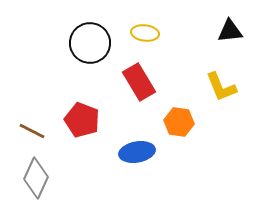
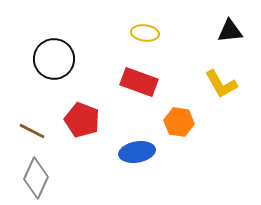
black circle: moved 36 px left, 16 px down
red rectangle: rotated 39 degrees counterclockwise
yellow L-shape: moved 3 px up; rotated 8 degrees counterclockwise
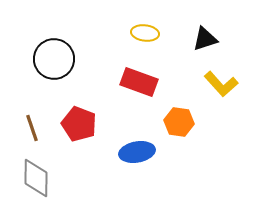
black triangle: moved 25 px left, 8 px down; rotated 12 degrees counterclockwise
yellow L-shape: rotated 12 degrees counterclockwise
red pentagon: moved 3 px left, 4 px down
brown line: moved 3 px up; rotated 44 degrees clockwise
gray diamond: rotated 24 degrees counterclockwise
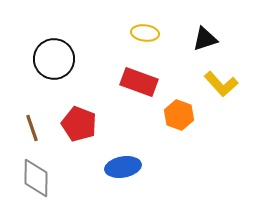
orange hexagon: moved 7 px up; rotated 12 degrees clockwise
blue ellipse: moved 14 px left, 15 px down
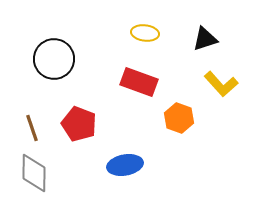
orange hexagon: moved 3 px down
blue ellipse: moved 2 px right, 2 px up
gray diamond: moved 2 px left, 5 px up
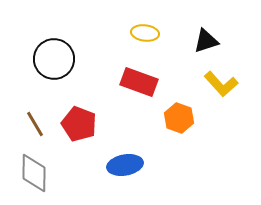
black triangle: moved 1 px right, 2 px down
brown line: moved 3 px right, 4 px up; rotated 12 degrees counterclockwise
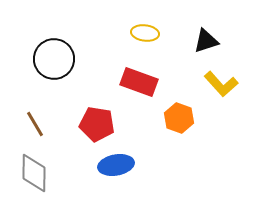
red pentagon: moved 18 px right; rotated 12 degrees counterclockwise
blue ellipse: moved 9 px left
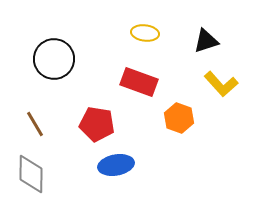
gray diamond: moved 3 px left, 1 px down
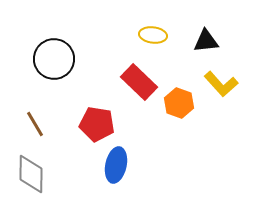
yellow ellipse: moved 8 px right, 2 px down
black triangle: rotated 12 degrees clockwise
red rectangle: rotated 24 degrees clockwise
orange hexagon: moved 15 px up
blue ellipse: rotated 68 degrees counterclockwise
